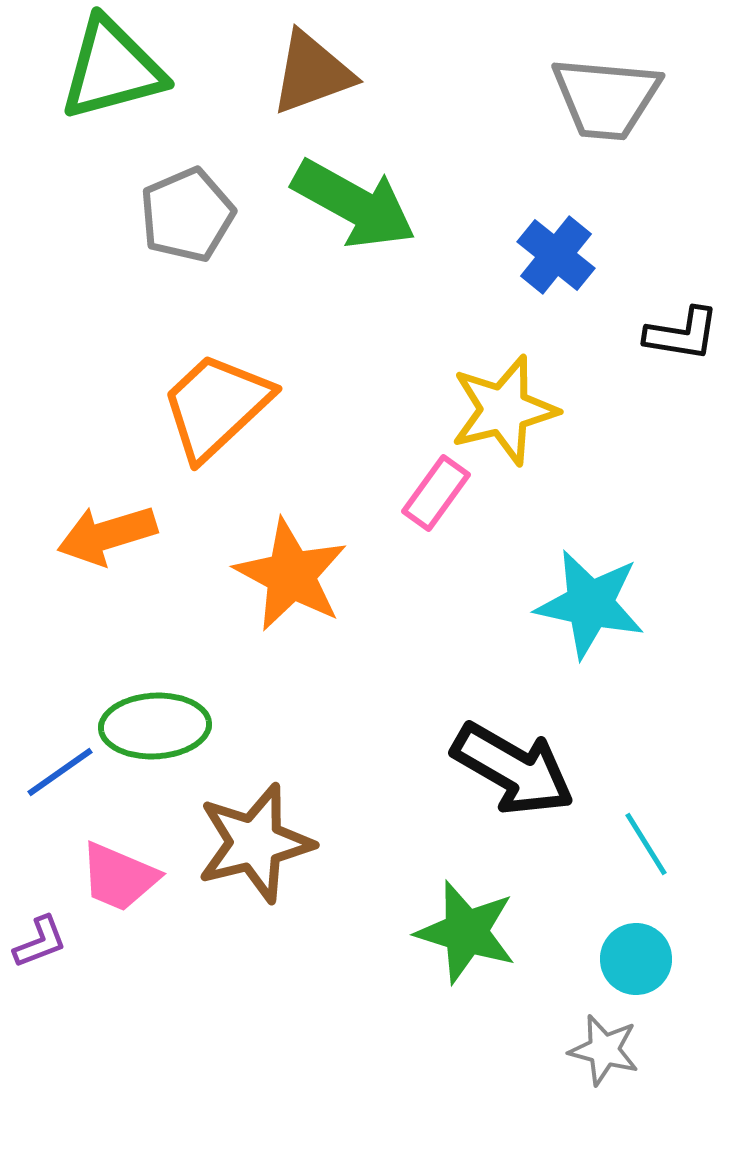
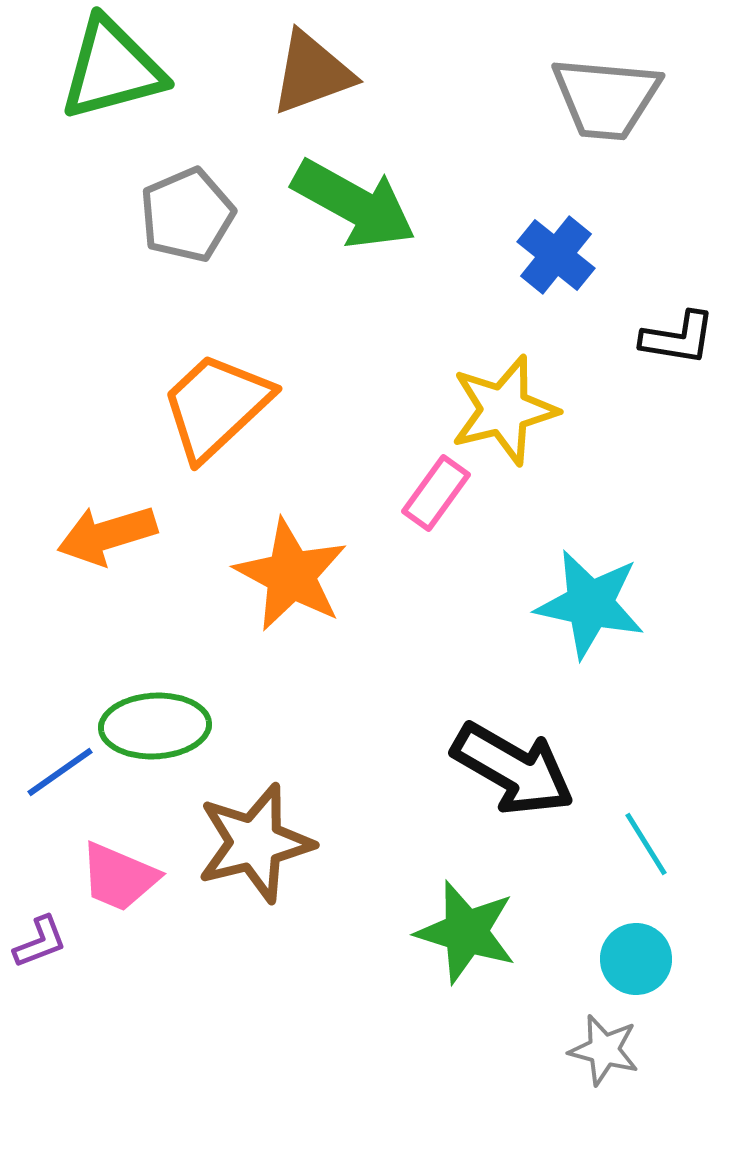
black L-shape: moved 4 px left, 4 px down
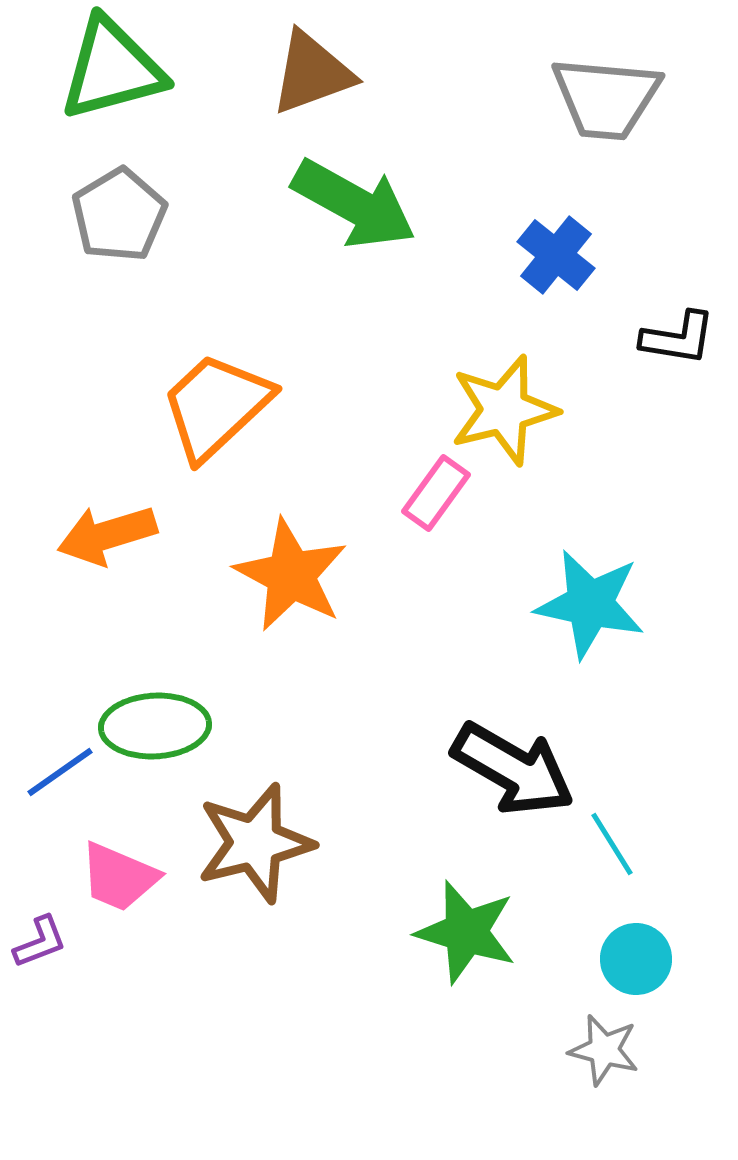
gray pentagon: moved 68 px left; rotated 8 degrees counterclockwise
cyan line: moved 34 px left
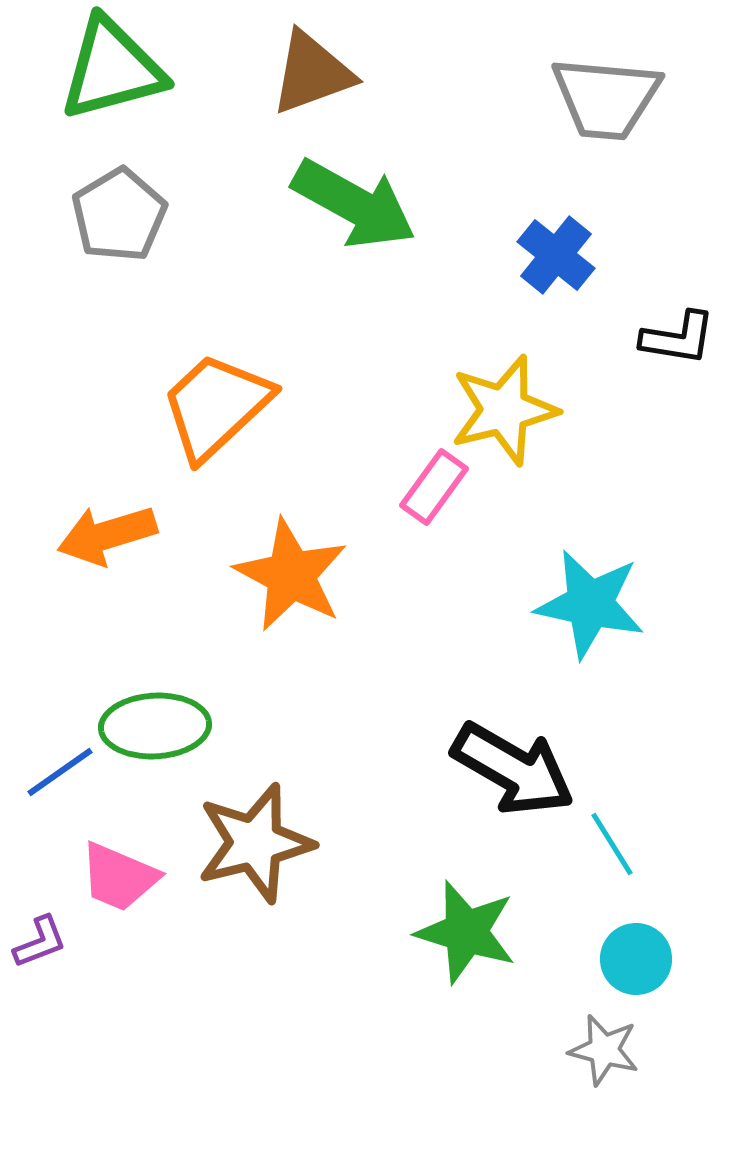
pink rectangle: moved 2 px left, 6 px up
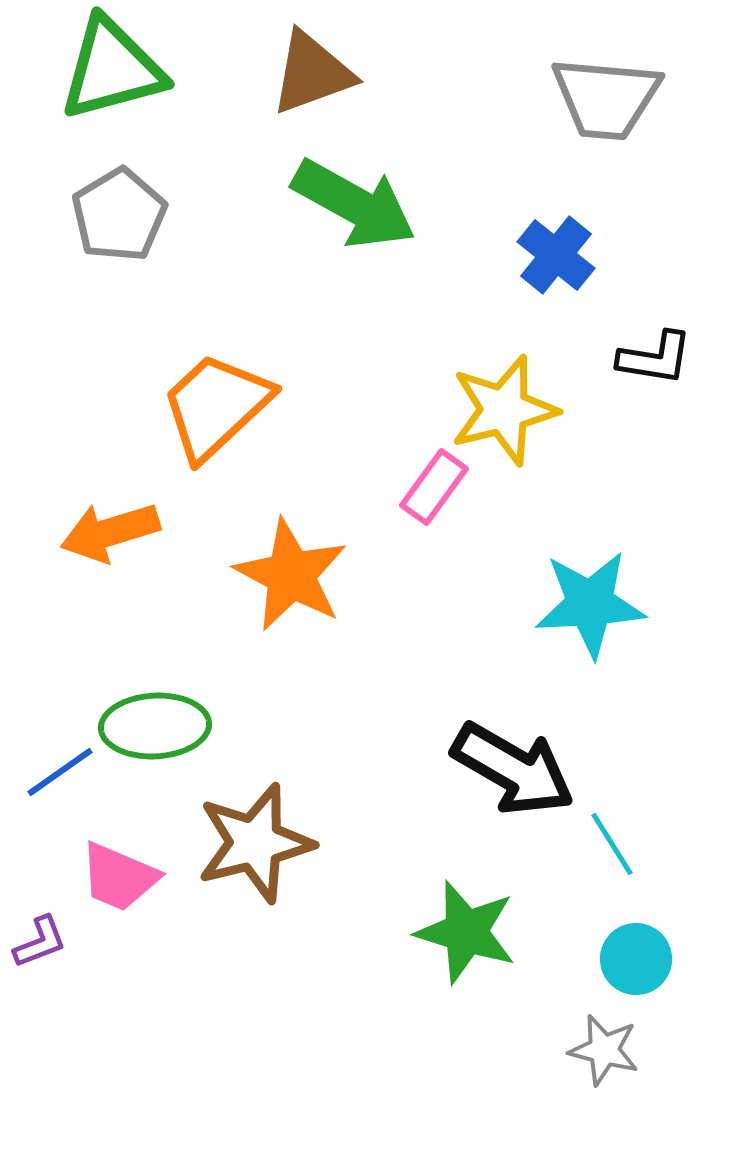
black L-shape: moved 23 px left, 20 px down
orange arrow: moved 3 px right, 3 px up
cyan star: rotated 15 degrees counterclockwise
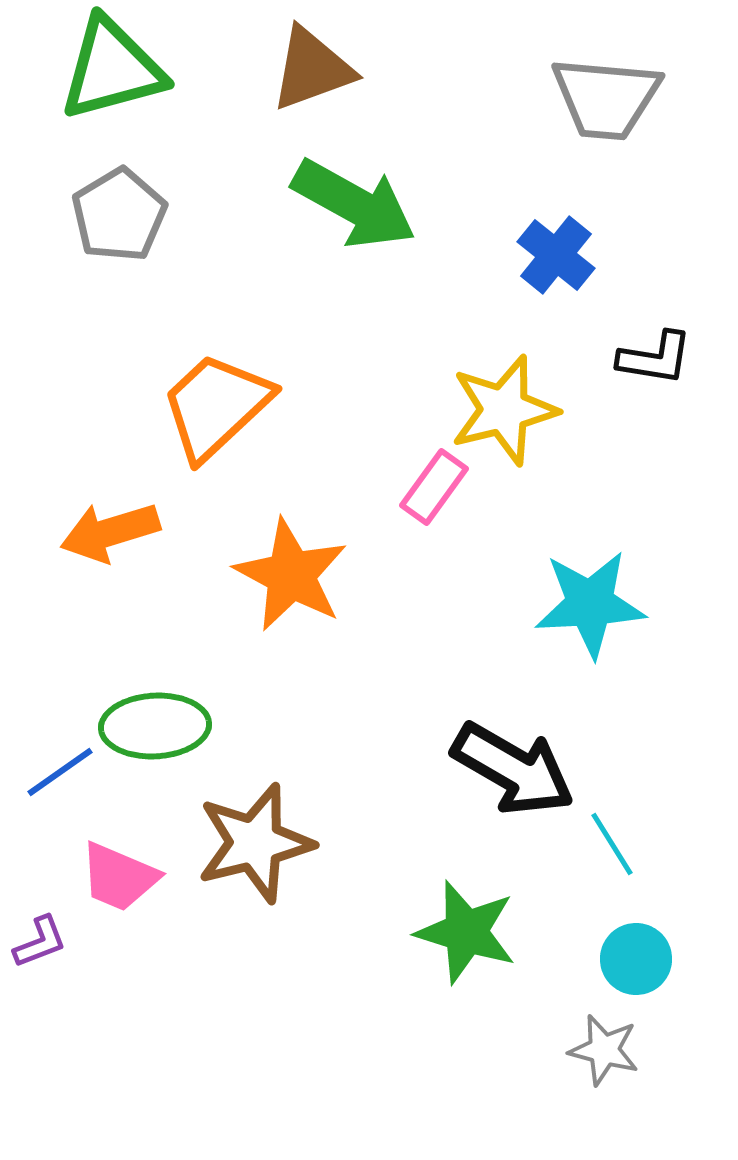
brown triangle: moved 4 px up
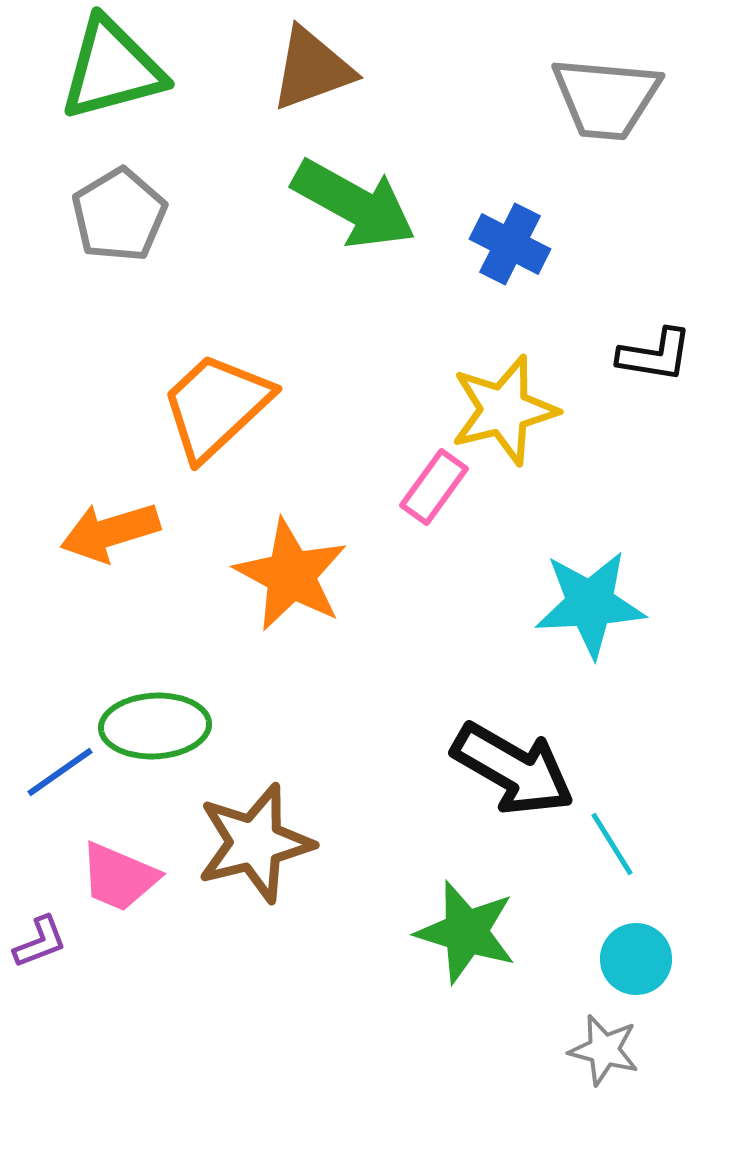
blue cross: moved 46 px left, 11 px up; rotated 12 degrees counterclockwise
black L-shape: moved 3 px up
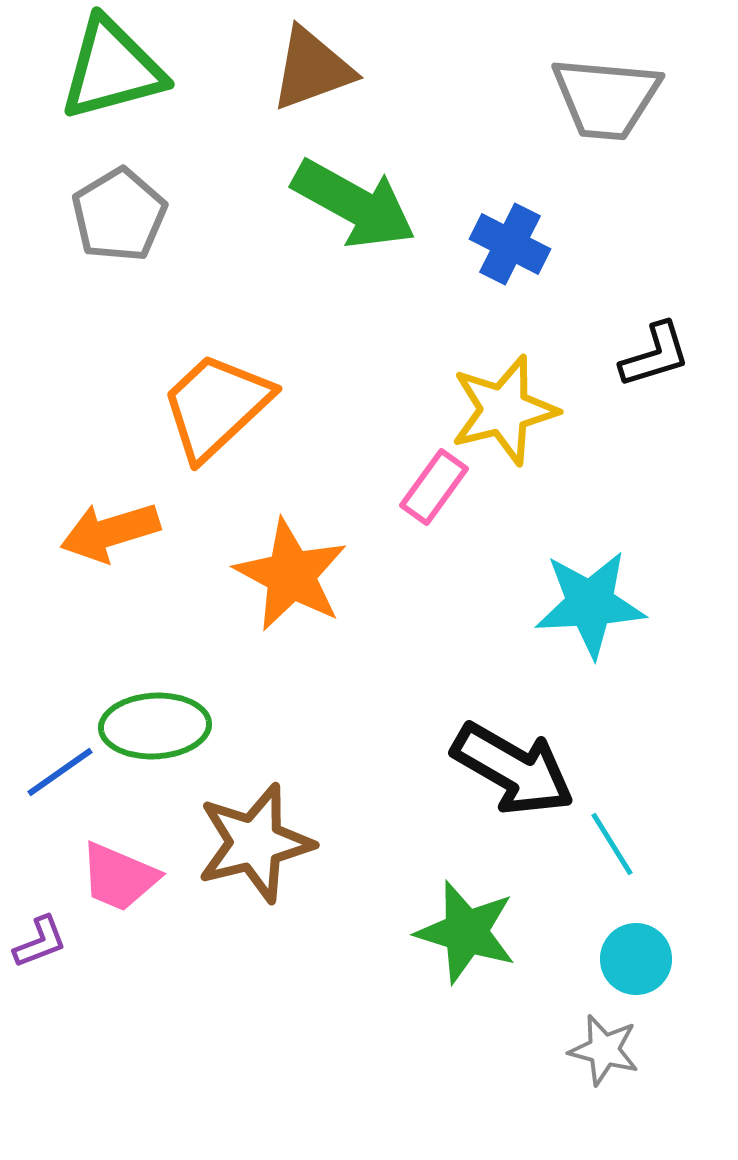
black L-shape: rotated 26 degrees counterclockwise
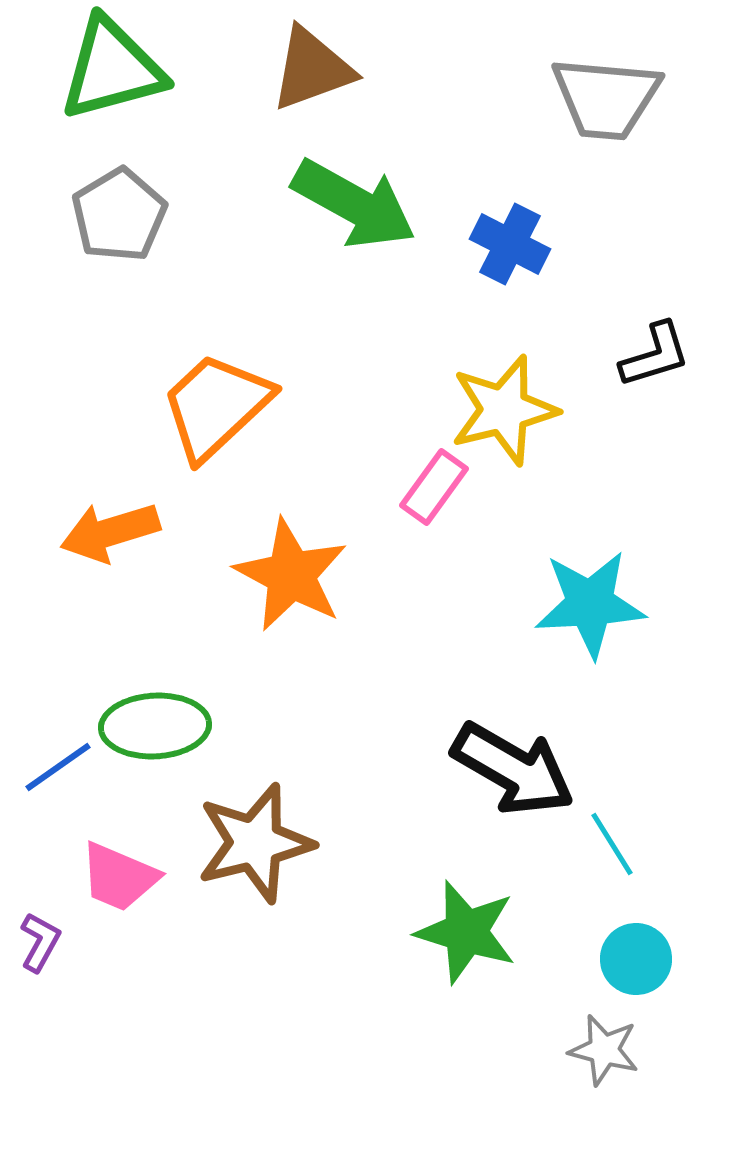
blue line: moved 2 px left, 5 px up
purple L-shape: rotated 40 degrees counterclockwise
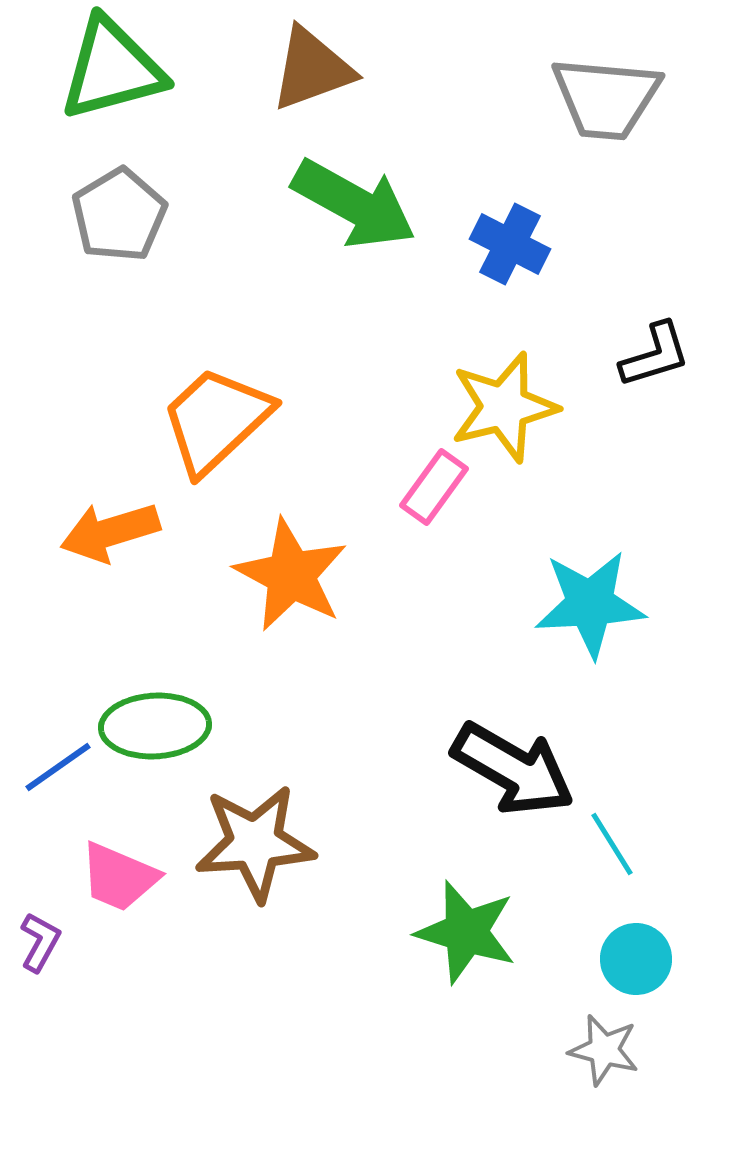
orange trapezoid: moved 14 px down
yellow star: moved 3 px up
brown star: rotated 10 degrees clockwise
